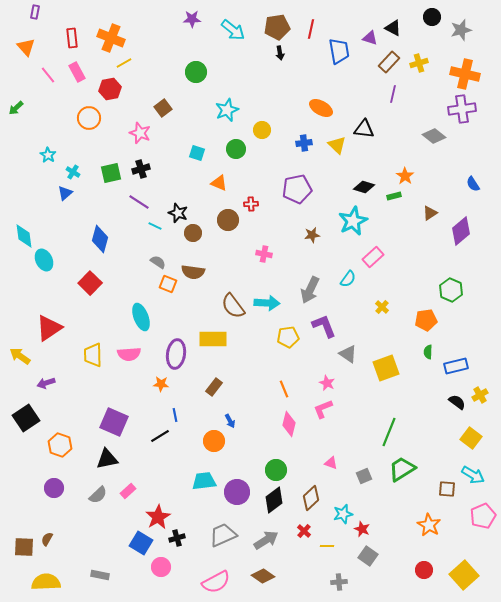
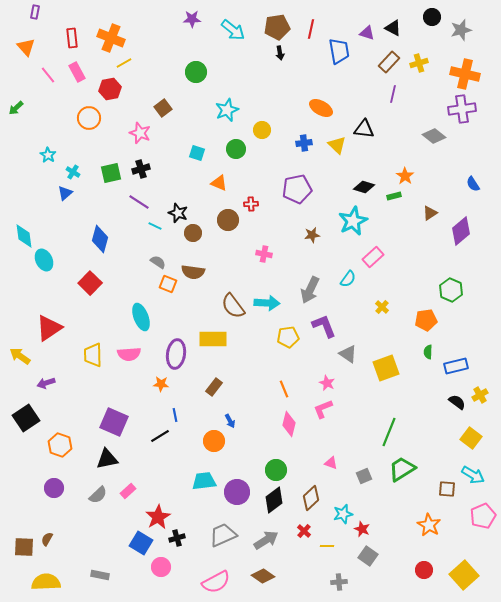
purple triangle at (370, 38): moved 3 px left, 5 px up
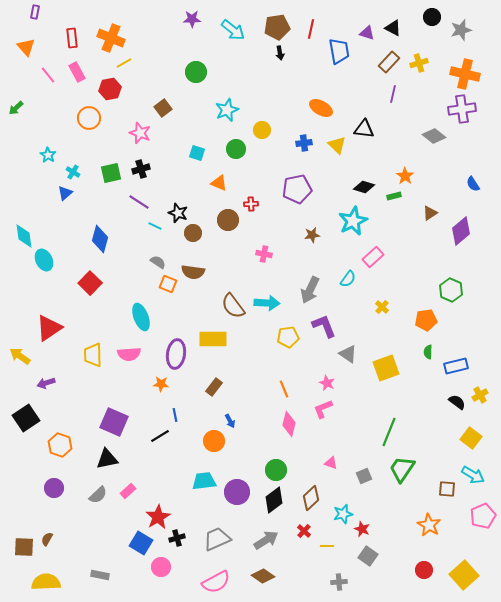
green trapezoid at (402, 469): rotated 24 degrees counterclockwise
gray trapezoid at (223, 535): moved 6 px left, 4 px down
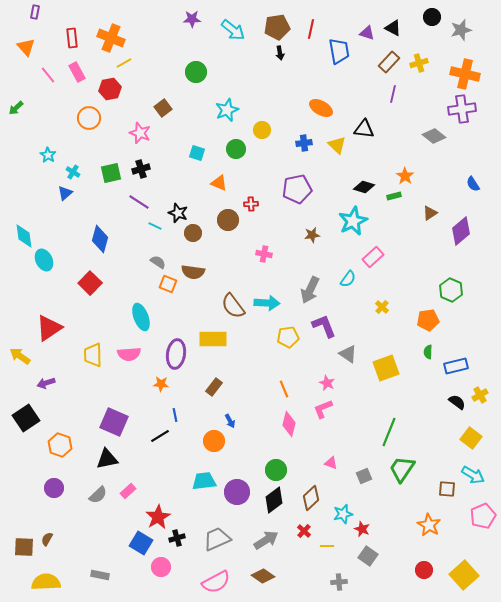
orange pentagon at (426, 320): moved 2 px right
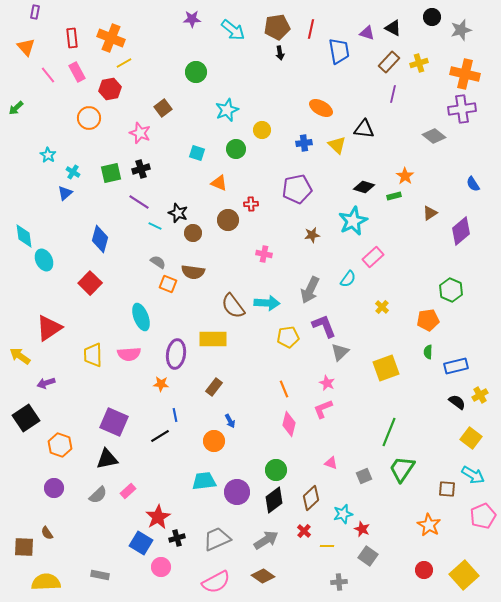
gray triangle at (348, 354): moved 8 px left, 2 px up; rotated 42 degrees clockwise
brown semicircle at (47, 539): moved 6 px up; rotated 64 degrees counterclockwise
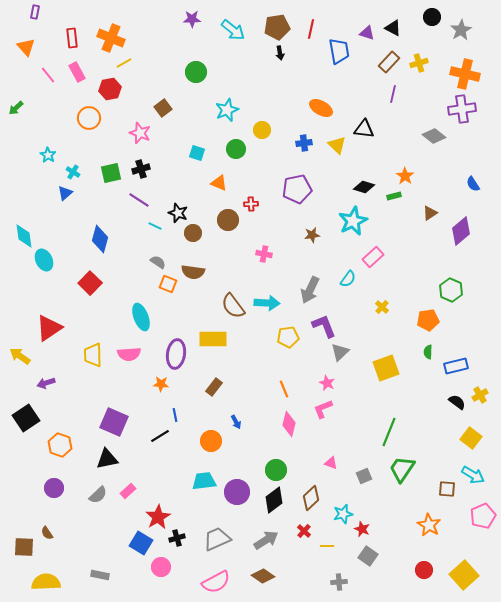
gray star at (461, 30): rotated 15 degrees counterclockwise
purple line at (139, 202): moved 2 px up
blue arrow at (230, 421): moved 6 px right, 1 px down
orange circle at (214, 441): moved 3 px left
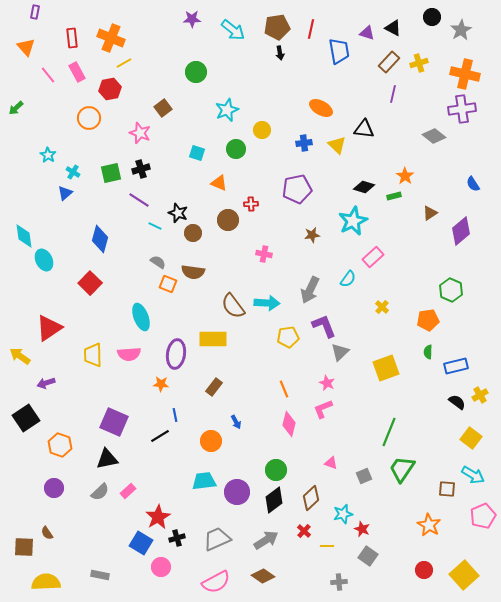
gray semicircle at (98, 495): moved 2 px right, 3 px up
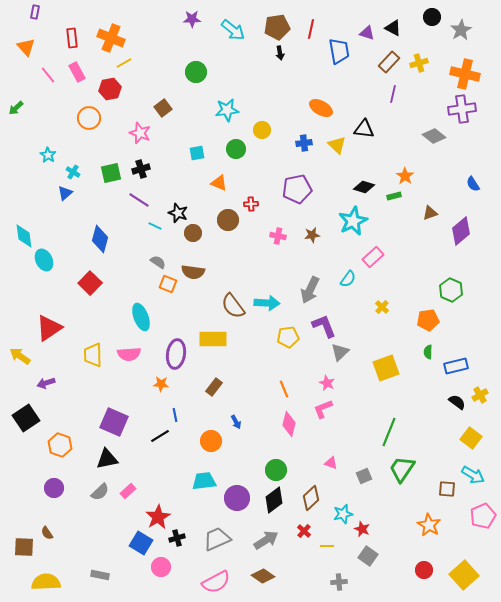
cyan star at (227, 110): rotated 15 degrees clockwise
cyan square at (197, 153): rotated 28 degrees counterclockwise
brown triangle at (430, 213): rotated 14 degrees clockwise
pink cross at (264, 254): moved 14 px right, 18 px up
purple circle at (237, 492): moved 6 px down
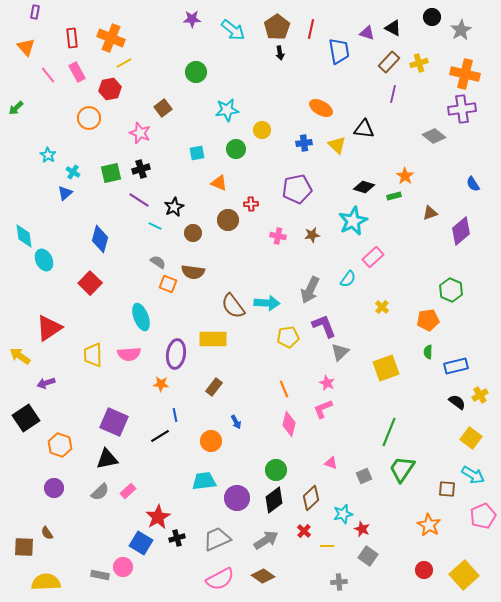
brown pentagon at (277, 27): rotated 25 degrees counterclockwise
black star at (178, 213): moved 4 px left, 6 px up; rotated 24 degrees clockwise
pink circle at (161, 567): moved 38 px left
pink semicircle at (216, 582): moved 4 px right, 3 px up
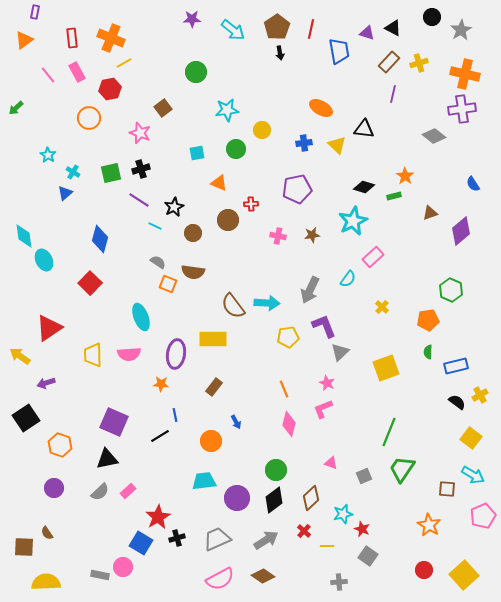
orange triangle at (26, 47): moved 2 px left, 7 px up; rotated 36 degrees clockwise
